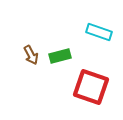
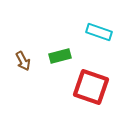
brown arrow: moved 8 px left, 6 px down
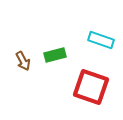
cyan rectangle: moved 2 px right, 8 px down
green rectangle: moved 5 px left, 1 px up
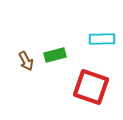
cyan rectangle: moved 1 px right, 1 px up; rotated 20 degrees counterclockwise
brown arrow: moved 3 px right
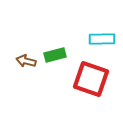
brown arrow: rotated 132 degrees clockwise
red square: moved 8 px up
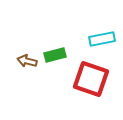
cyan rectangle: rotated 10 degrees counterclockwise
brown arrow: moved 1 px right
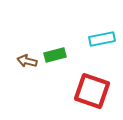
red square: moved 1 px right, 12 px down
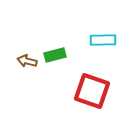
cyan rectangle: moved 1 px right, 1 px down; rotated 10 degrees clockwise
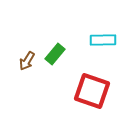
green rectangle: moved 1 px up; rotated 35 degrees counterclockwise
brown arrow: rotated 72 degrees counterclockwise
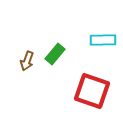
brown arrow: rotated 12 degrees counterclockwise
